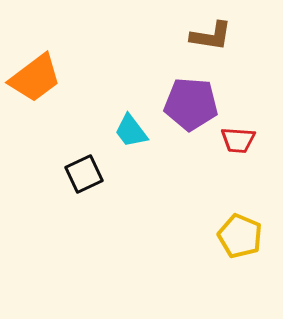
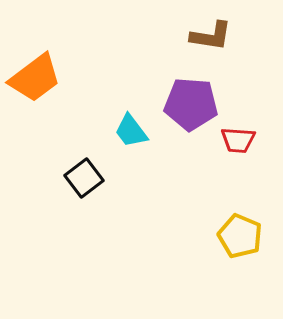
black square: moved 4 px down; rotated 12 degrees counterclockwise
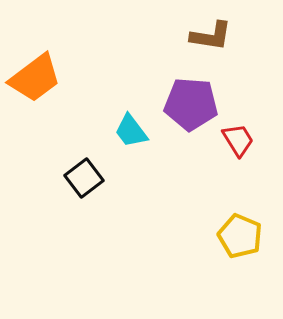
red trapezoid: rotated 126 degrees counterclockwise
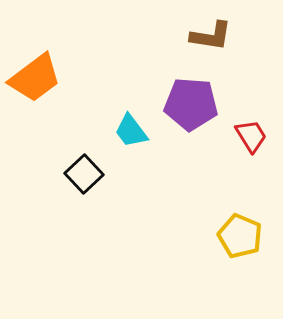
red trapezoid: moved 13 px right, 4 px up
black square: moved 4 px up; rotated 6 degrees counterclockwise
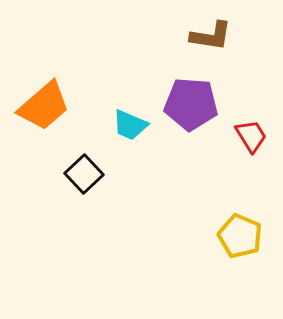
orange trapezoid: moved 9 px right, 28 px down; rotated 4 degrees counterclockwise
cyan trapezoid: moved 1 px left, 6 px up; rotated 30 degrees counterclockwise
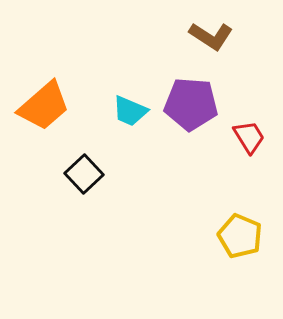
brown L-shape: rotated 24 degrees clockwise
cyan trapezoid: moved 14 px up
red trapezoid: moved 2 px left, 1 px down
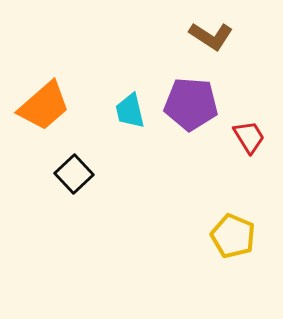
cyan trapezoid: rotated 54 degrees clockwise
black square: moved 10 px left
yellow pentagon: moved 7 px left
